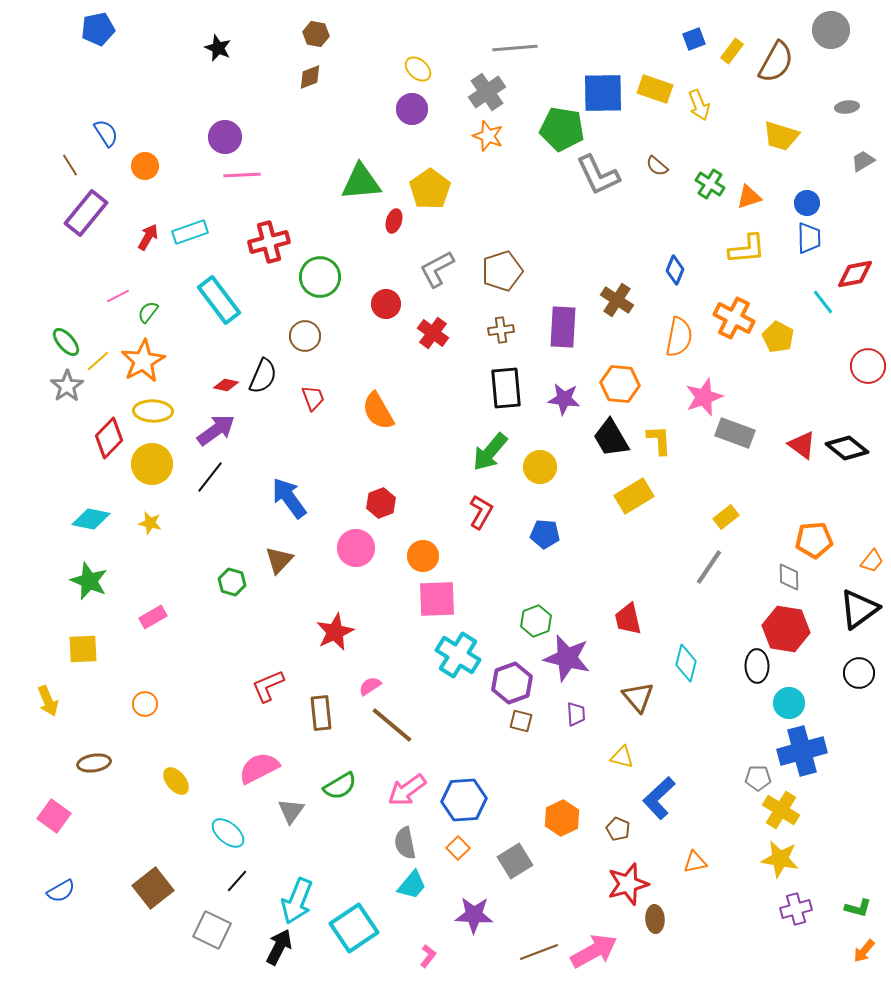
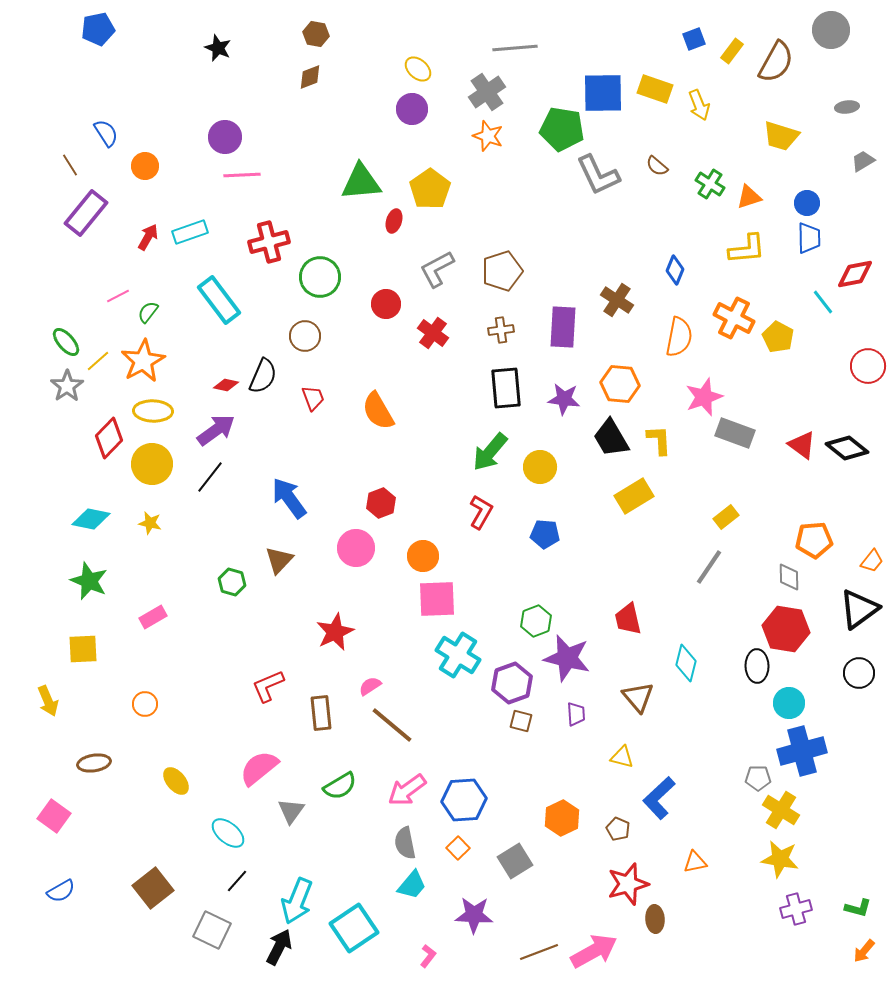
pink semicircle at (259, 768): rotated 12 degrees counterclockwise
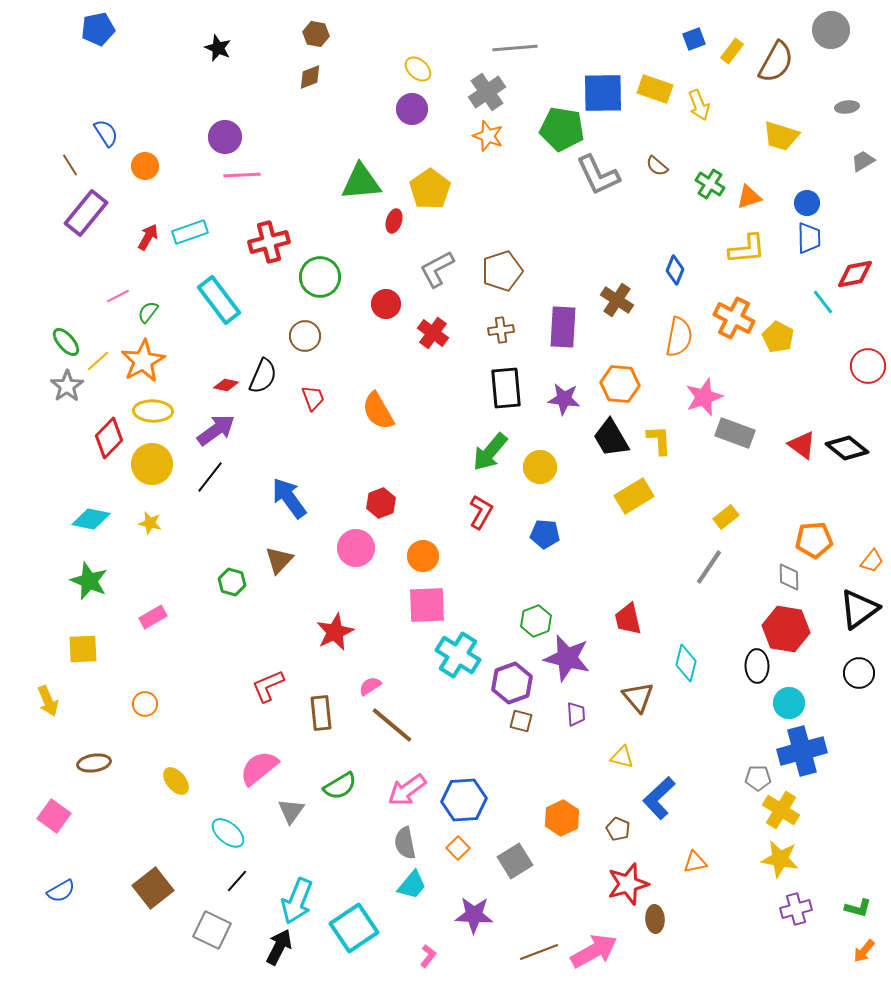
pink square at (437, 599): moved 10 px left, 6 px down
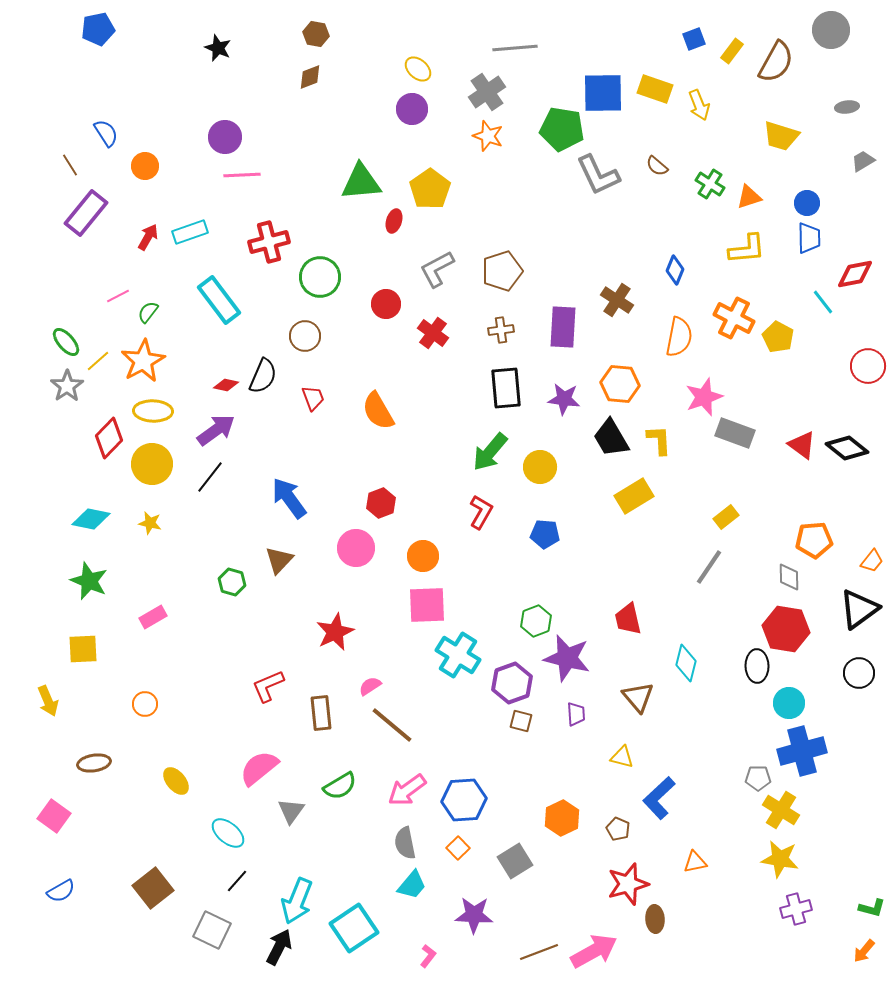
green L-shape at (858, 908): moved 14 px right
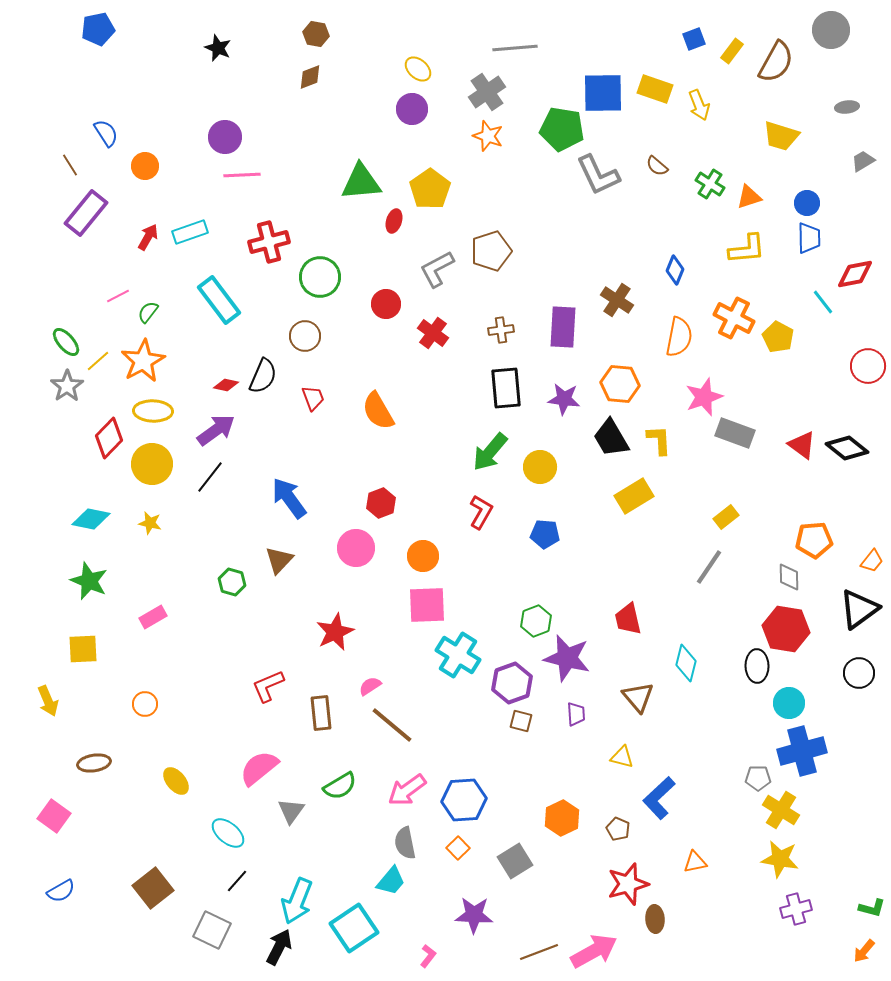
brown pentagon at (502, 271): moved 11 px left, 20 px up
cyan trapezoid at (412, 885): moved 21 px left, 4 px up
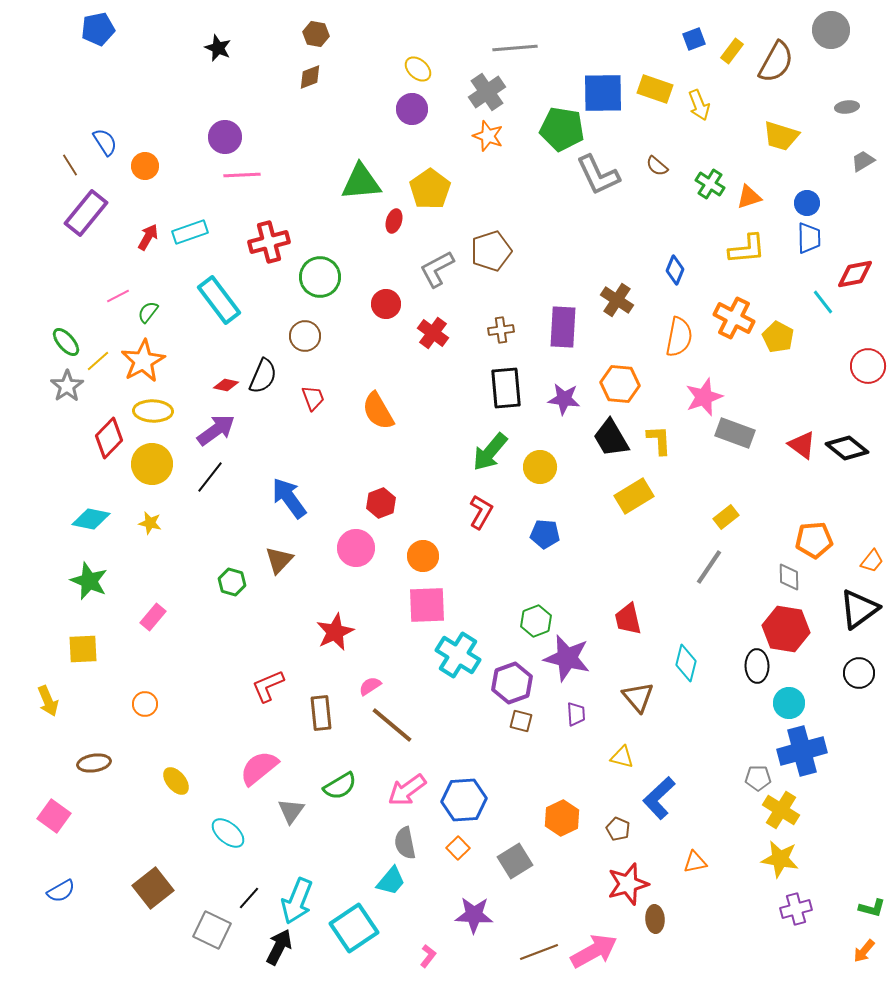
blue semicircle at (106, 133): moved 1 px left, 9 px down
pink rectangle at (153, 617): rotated 20 degrees counterclockwise
black line at (237, 881): moved 12 px right, 17 px down
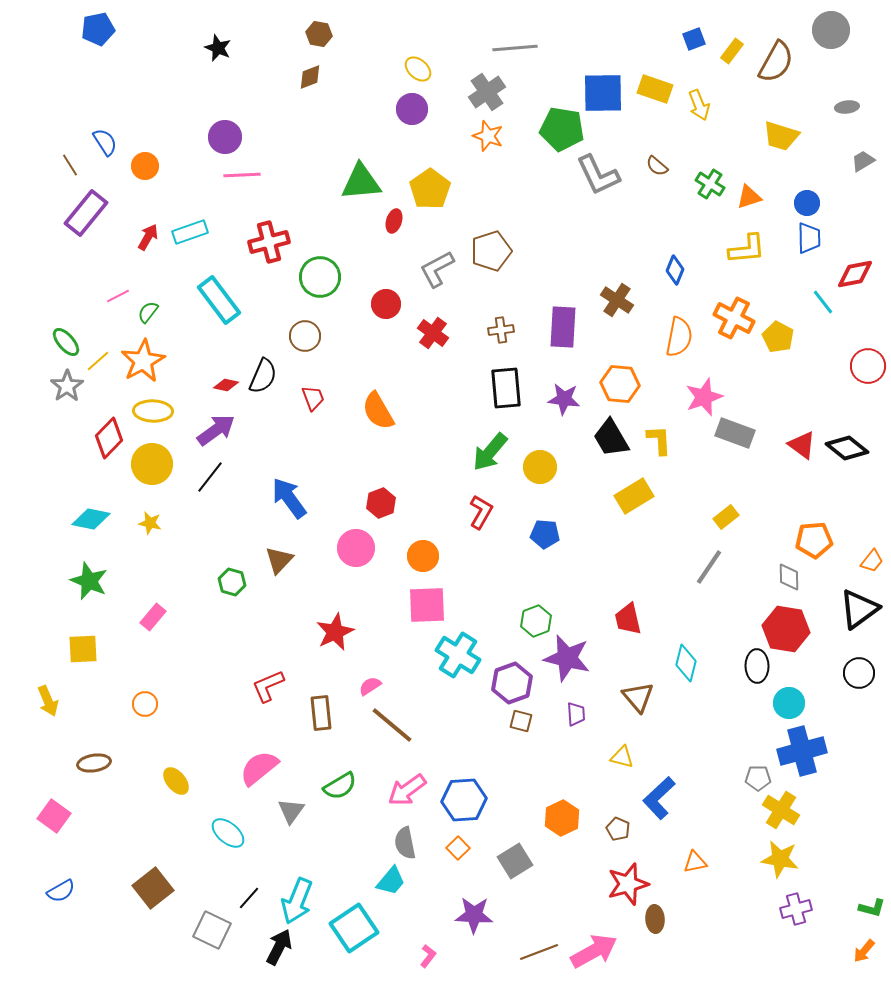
brown hexagon at (316, 34): moved 3 px right
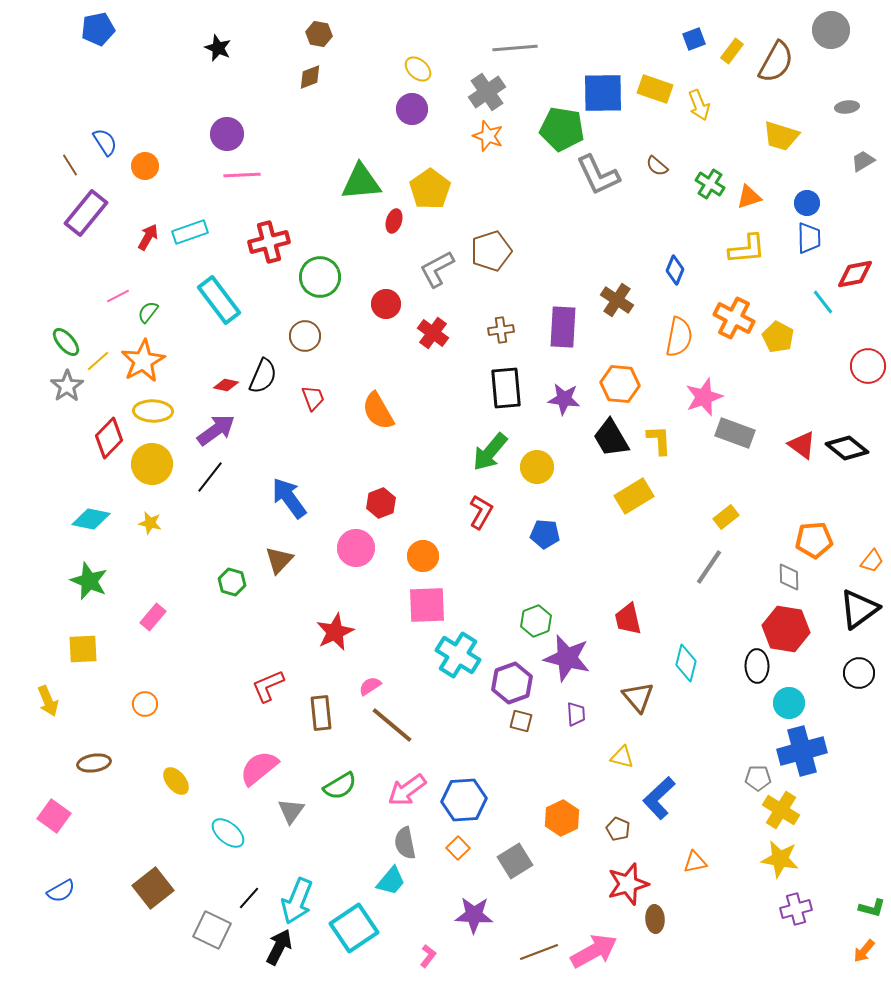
purple circle at (225, 137): moved 2 px right, 3 px up
yellow circle at (540, 467): moved 3 px left
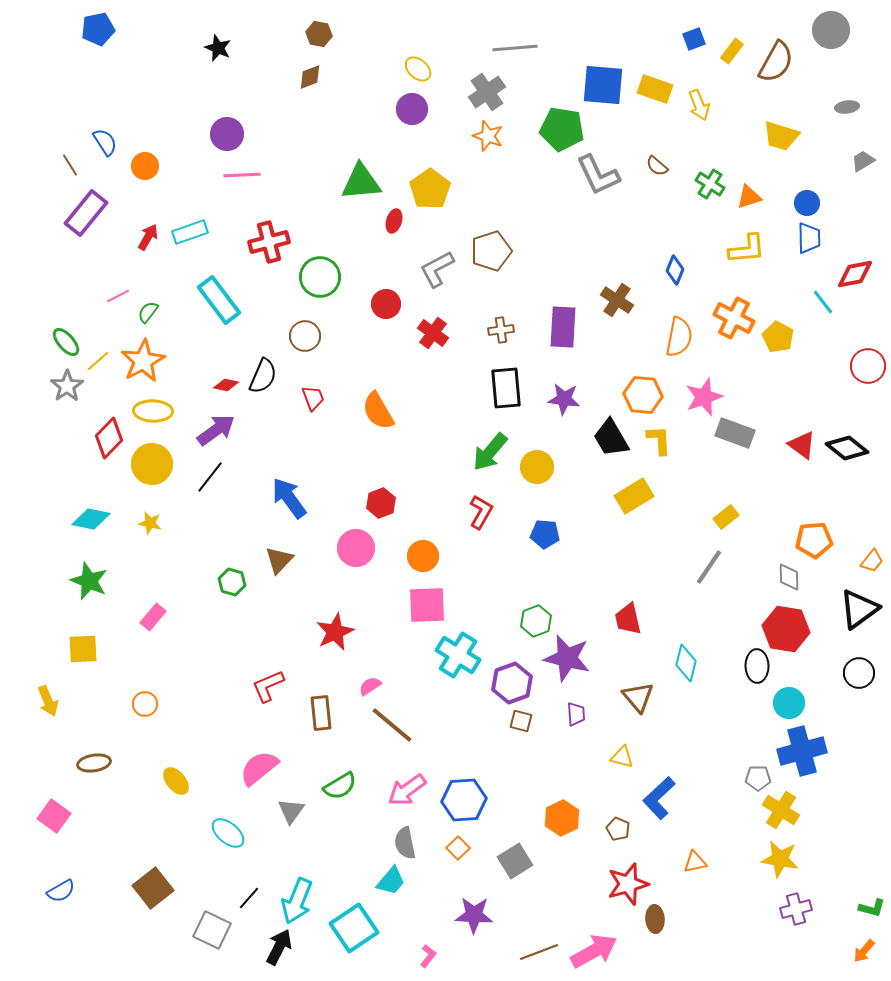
blue square at (603, 93): moved 8 px up; rotated 6 degrees clockwise
orange hexagon at (620, 384): moved 23 px right, 11 px down
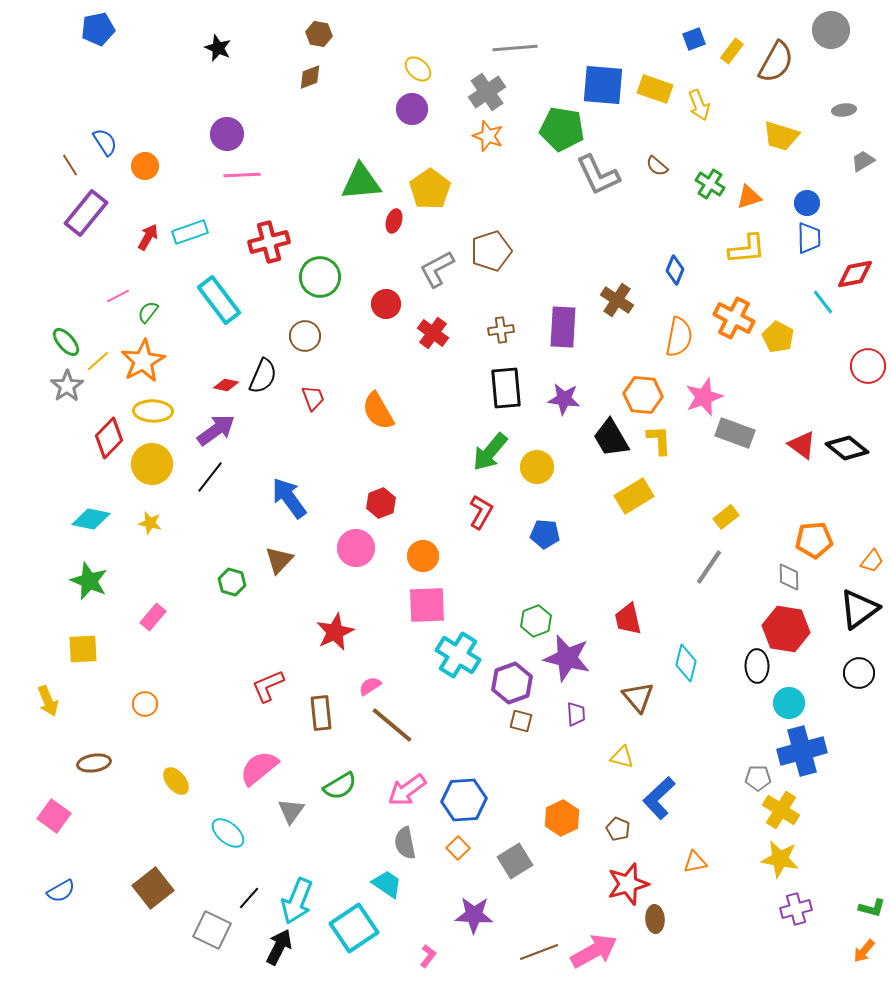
gray ellipse at (847, 107): moved 3 px left, 3 px down
cyan trapezoid at (391, 881): moved 4 px left, 3 px down; rotated 96 degrees counterclockwise
